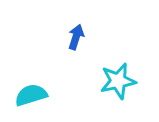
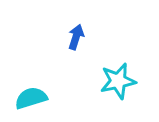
cyan semicircle: moved 3 px down
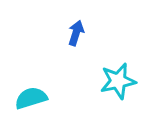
blue arrow: moved 4 px up
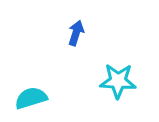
cyan star: rotated 15 degrees clockwise
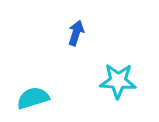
cyan semicircle: moved 2 px right
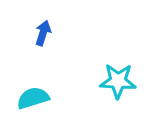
blue arrow: moved 33 px left
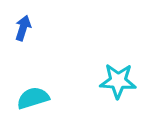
blue arrow: moved 20 px left, 5 px up
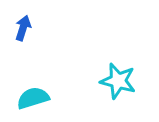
cyan star: rotated 12 degrees clockwise
